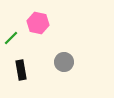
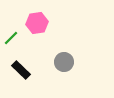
pink hexagon: moved 1 px left; rotated 20 degrees counterclockwise
black rectangle: rotated 36 degrees counterclockwise
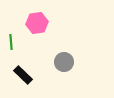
green line: moved 4 px down; rotated 49 degrees counterclockwise
black rectangle: moved 2 px right, 5 px down
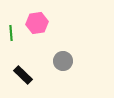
green line: moved 9 px up
gray circle: moved 1 px left, 1 px up
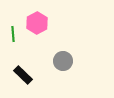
pink hexagon: rotated 20 degrees counterclockwise
green line: moved 2 px right, 1 px down
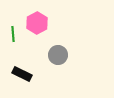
gray circle: moved 5 px left, 6 px up
black rectangle: moved 1 px left, 1 px up; rotated 18 degrees counterclockwise
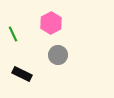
pink hexagon: moved 14 px right
green line: rotated 21 degrees counterclockwise
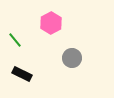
green line: moved 2 px right, 6 px down; rotated 14 degrees counterclockwise
gray circle: moved 14 px right, 3 px down
